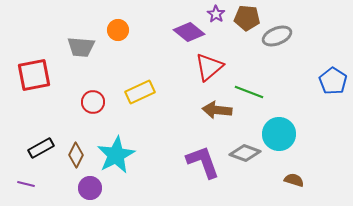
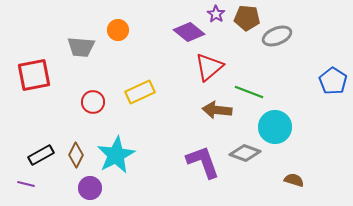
cyan circle: moved 4 px left, 7 px up
black rectangle: moved 7 px down
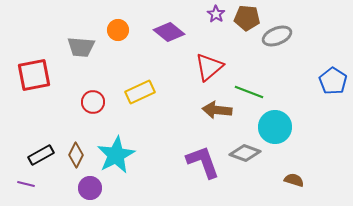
purple diamond: moved 20 px left
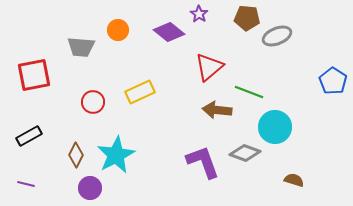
purple star: moved 17 px left
black rectangle: moved 12 px left, 19 px up
